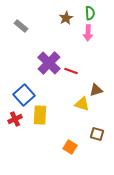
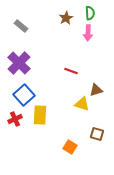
purple cross: moved 30 px left
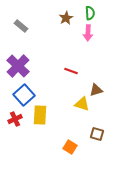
purple cross: moved 1 px left, 3 px down
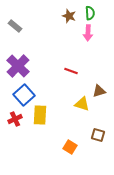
brown star: moved 3 px right, 2 px up; rotated 24 degrees counterclockwise
gray rectangle: moved 6 px left
brown triangle: moved 3 px right, 1 px down
brown square: moved 1 px right, 1 px down
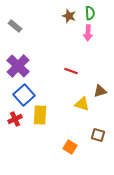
brown triangle: moved 1 px right
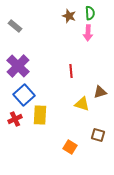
red line: rotated 64 degrees clockwise
brown triangle: moved 1 px down
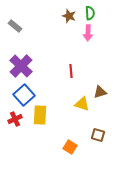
purple cross: moved 3 px right
